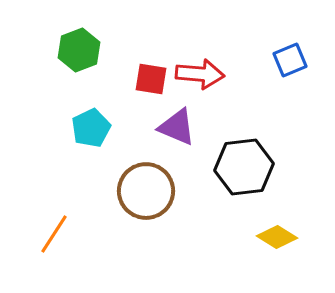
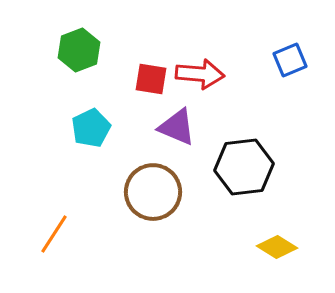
brown circle: moved 7 px right, 1 px down
yellow diamond: moved 10 px down
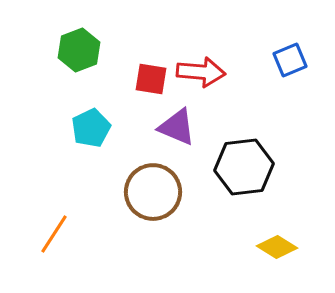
red arrow: moved 1 px right, 2 px up
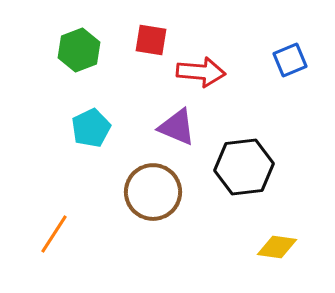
red square: moved 39 px up
yellow diamond: rotated 24 degrees counterclockwise
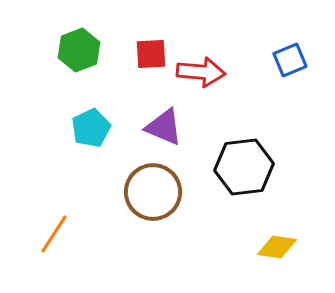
red square: moved 14 px down; rotated 12 degrees counterclockwise
purple triangle: moved 13 px left
